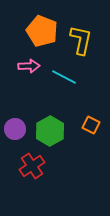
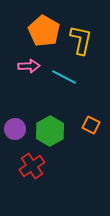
orange pentagon: moved 2 px right; rotated 8 degrees clockwise
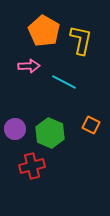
cyan line: moved 5 px down
green hexagon: moved 2 px down; rotated 8 degrees counterclockwise
red cross: rotated 20 degrees clockwise
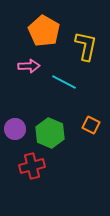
yellow L-shape: moved 5 px right, 6 px down
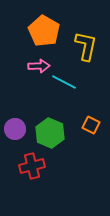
pink arrow: moved 10 px right
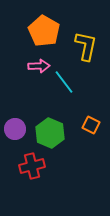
cyan line: rotated 25 degrees clockwise
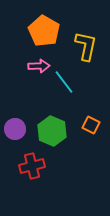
green hexagon: moved 2 px right, 2 px up
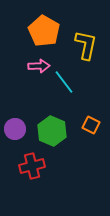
yellow L-shape: moved 1 px up
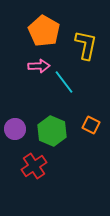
red cross: moved 2 px right; rotated 20 degrees counterclockwise
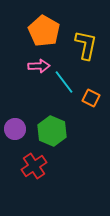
orange square: moved 27 px up
